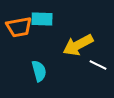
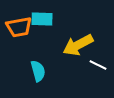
cyan semicircle: moved 1 px left
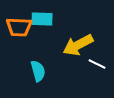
orange trapezoid: rotated 12 degrees clockwise
white line: moved 1 px left, 1 px up
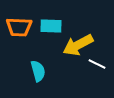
cyan rectangle: moved 9 px right, 7 px down
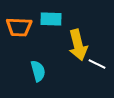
cyan rectangle: moved 7 px up
yellow arrow: rotated 76 degrees counterclockwise
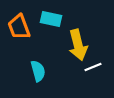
cyan rectangle: rotated 10 degrees clockwise
orange trapezoid: rotated 68 degrees clockwise
white line: moved 4 px left, 3 px down; rotated 48 degrees counterclockwise
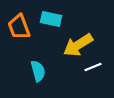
yellow arrow: rotated 72 degrees clockwise
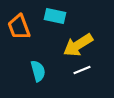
cyan rectangle: moved 4 px right, 3 px up
white line: moved 11 px left, 3 px down
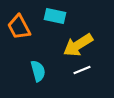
orange trapezoid: rotated 8 degrees counterclockwise
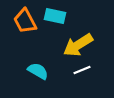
orange trapezoid: moved 6 px right, 6 px up
cyan semicircle: rotated 45 degrees counterclockwise
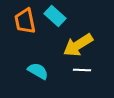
cyan rectangle: rotated 30 degrees clockwise
orange trapezoid: rotated 16 degrees clockwise
white line: rotated 24 degrees clockwise
